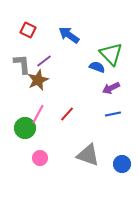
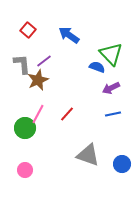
red square: rotated 14 degrees clockwise
pink circle: moved 15 px left, 12 px down
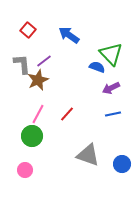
green circle: moved 7 px right, 8 px down
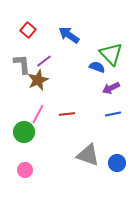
red line: rotated 42 degrees clockwise
green circle: moved 8 px left, 4 px up
blue circle: moved 5 px left, 1 px up
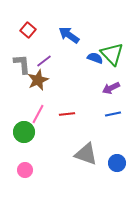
green triangle: moved 1 px right
blue semicircle: moved 2 px left, 9 px up
gray triangle: moved 2 px left, 1 px up
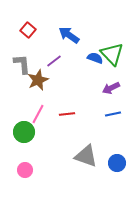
purple line: moved 10 px right
gray triangle: moved 2 px down
